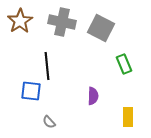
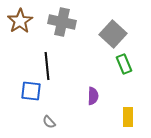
gray square: moved 12 px right, 6 px down; rotated 16 degrees clockwise
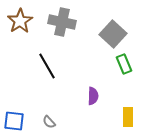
black line: rotated 24 degrees counterclockwise
blue square: moved 17 px left, 30 px down
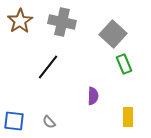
black line: moved 1 px right, 1 px down; rotated 68 degrees clockwise
